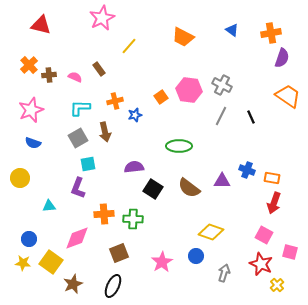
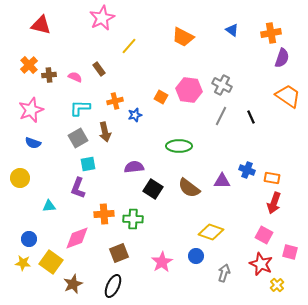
orange square at (161, 97): rotated 24 degrees counterclockwise
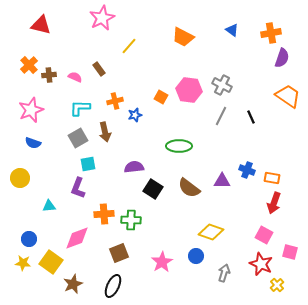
green cross at (133, 219): moved 2 px left, 1 px down
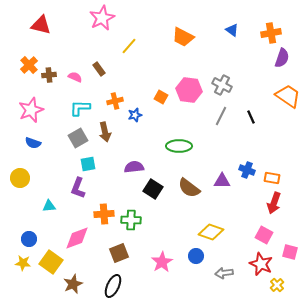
gray arrow at (224, 273): rotated 114 degrees counterclockwise
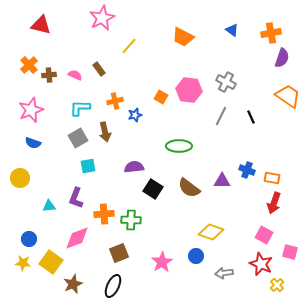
pink semicircle at (75, 77): moved 2 px up
gray cross at (222, 85): moved 4 px right, 3 px up
cyan square at (88, 164): moved 2 px down
purple L-shape at (78, 188): moved 2 px left, 10 px down
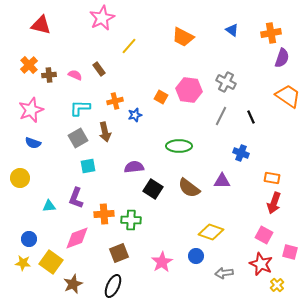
blue cross at (247, 170): moved 6 px left, 17 px up
